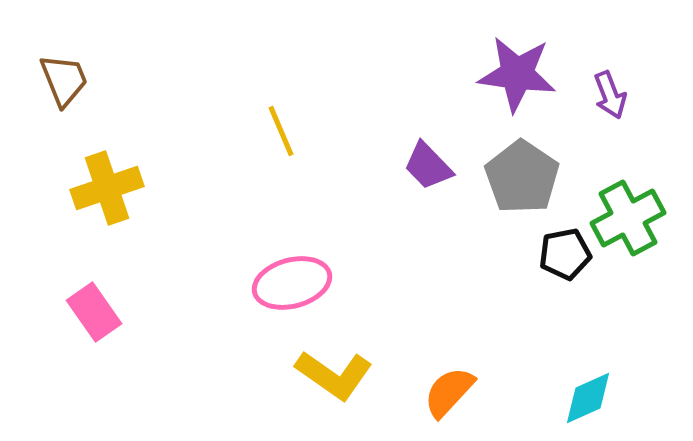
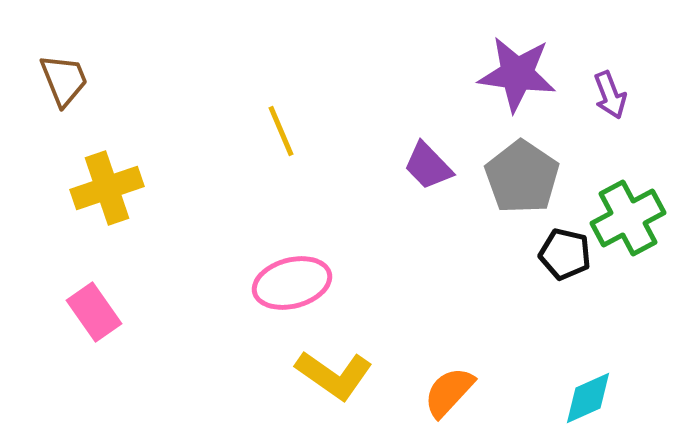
black pentagon: rotated 24 degrees clockwise
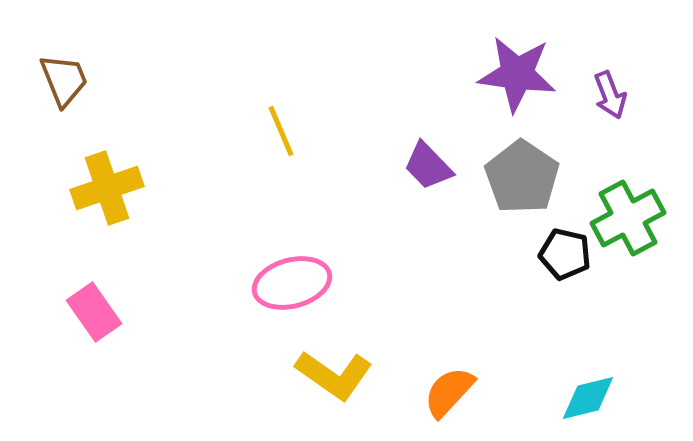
cyan diamond: rotated 10 degrees clockwise
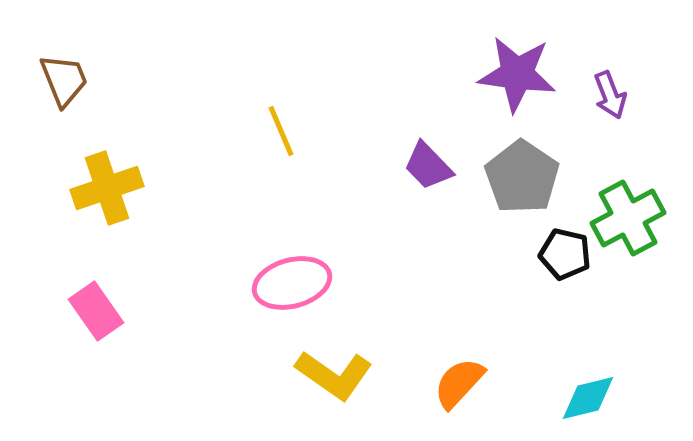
pink rectangle: moved 2 px right, 1 px up
orange semicircle: moved 10 px right, 9 px up
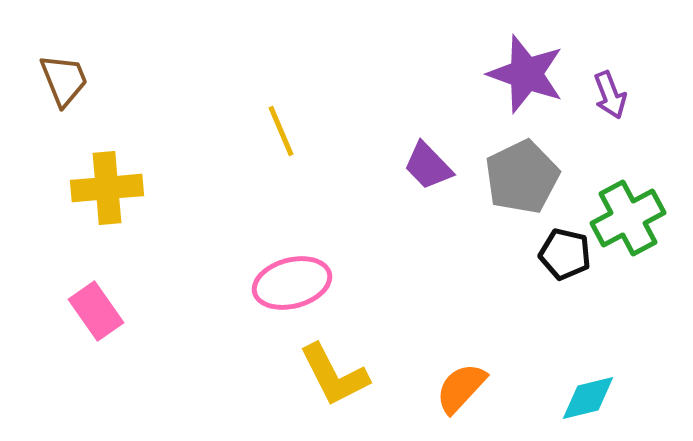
purple star: moved 9 px right; rotated 12 degrees clockwise
gray pentagon: rotated 12 degrees clockwise
yellow cross: rotated 14 degrees clockwise
yellow L-shape: rotated 28 degrees clockwise
orange semicircle: moved 2 px right, 5 px down
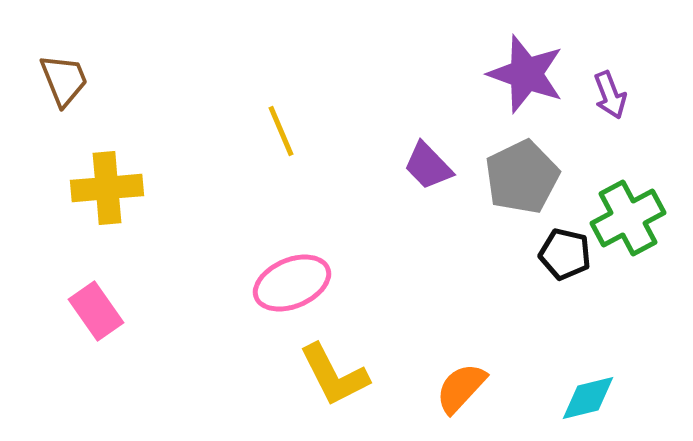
pink ellipse: rotated 8 degrees counterclockwise
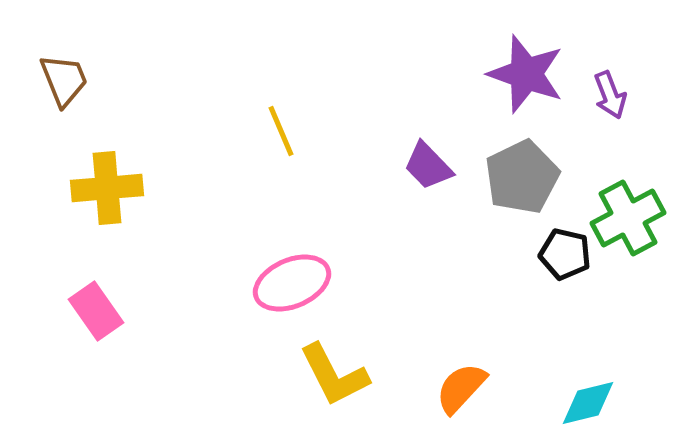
cyan diamond: moved 5 px down
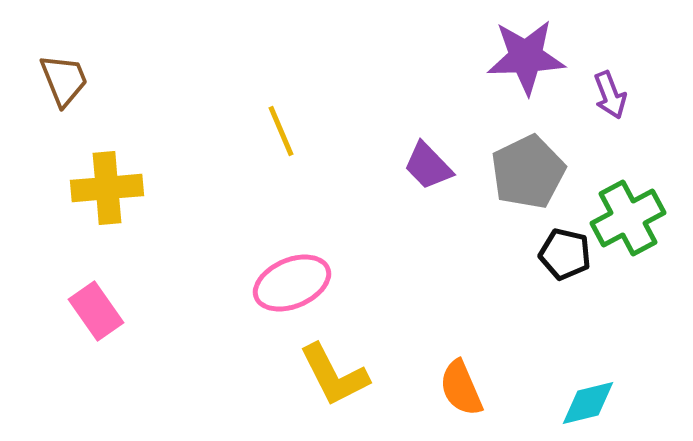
purple star: moved 17 px up; rotated 22 degrees counterclockwise
gray pentagon: moved 6 px right, 5 px up
orange semicircle: rotated 66 degrees counterclockwise
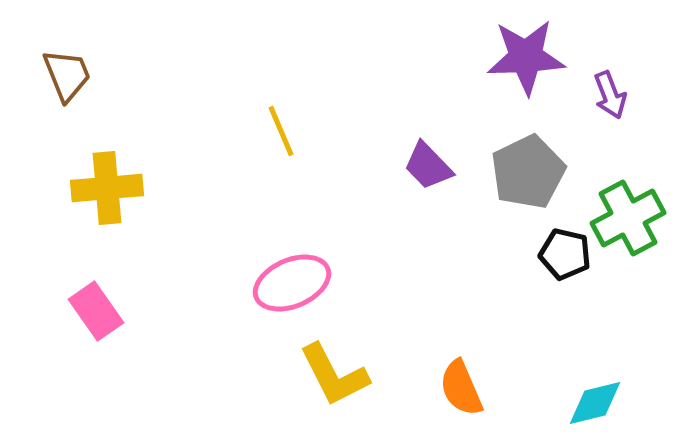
brown trapezoid: moved 3 px right, 5 px up
cyan diamond: moved 7 px right
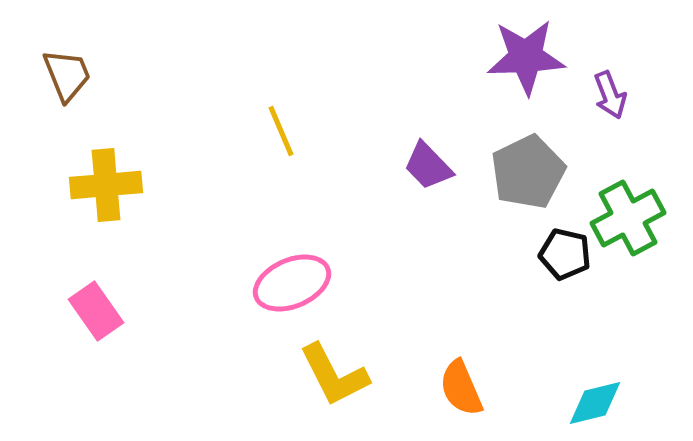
yellow cross: moved 1 px left, 3 px up
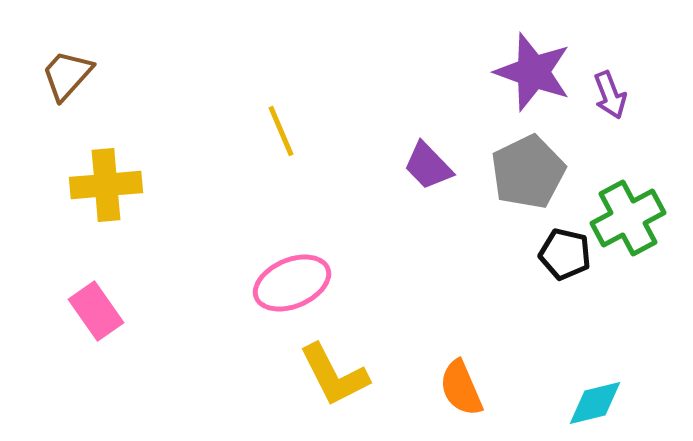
purple star: moved 7 px right, 15 px down; rotated 22 degrees clockwise
brown trapezoid: rotated 116 degrees counterclockwise
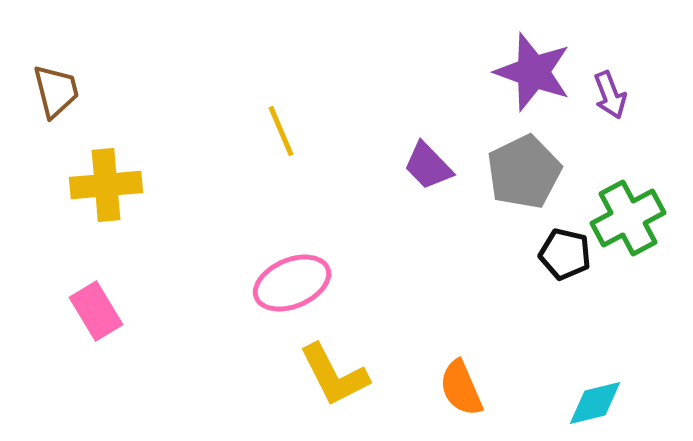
brown trapezoid: moved 11 px left, 16 px down; rotated 124 degrees clockwise
gray pentagon: moved 4 px left
pink rectangle: rotated 4 degrees clockwise
